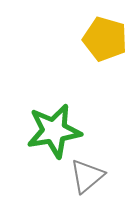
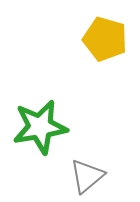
green star: moved 14 px left, 4 px up
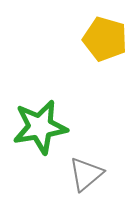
gray triangle: moved 1 px left, 2 px up
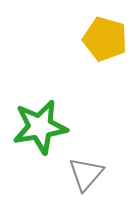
gray triangle: rotated 9 degrees counterclockwise
